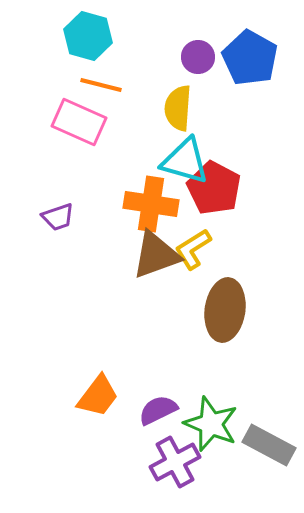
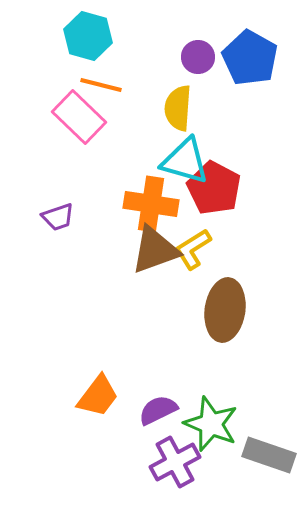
pink rectangle: moved 5 px up; rotated 20 degrees clockwise
brown triangle: moved 1 px left, 5 px up
gray rectangle: moved 10 px down; rotated 9 degrees counterclockwise
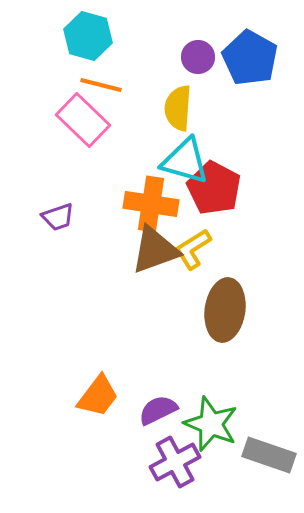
pink rectangle: moved 4 px right, 3 px down
